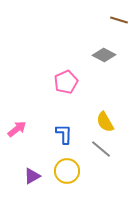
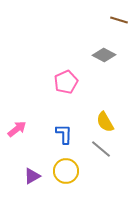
yellow circle: moved 1 px left
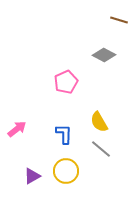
yellow semicircle: moved 6 px left
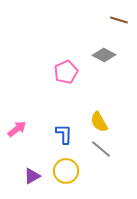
pink pentagon: moved 10 px up
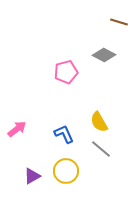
brown line: moved 2 px down
pink pentagon: rotated 10 degrees clockwise
blue L-shape: rotated 25 degrees counterclockwise
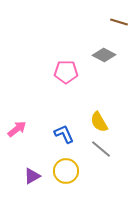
pink pentagon: rotated 15 degrees clockwise
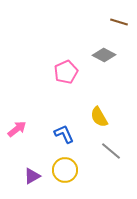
pink pentagon: rotated 25 degrees counterclockwise
yellow semicircle: moved 5 px up
gray line: moved 10 px right, 2 px down
yellow circle: moved 1 px left, 1 px up
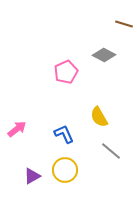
brown line: moved 5 px right, 2 px down
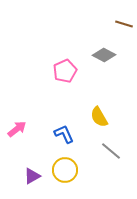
pink pentagon: moved 1 px left, 1 px up
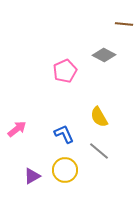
brown line: rotated 12 degrees counterclockwise
gray line: moved 12 px left
